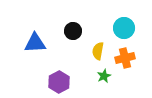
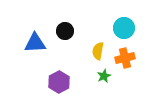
black circle: moved 8 px left
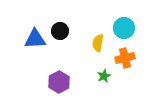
black circle: moved 5 px left
blue triangle: moved 4 px up
yellow semicircle: moved 8 px up
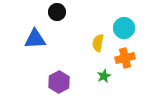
black circle: moved 3 px left, 19 px up
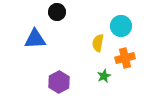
cyan circle: moved 3 px left, 2 px up
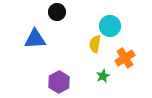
cyan circle: moved 11 px left
yellow semicircle: moved 3 px left, 1 px down
orange cross: rotated 18 degrees counterclockwise
green star: moved 1 px left
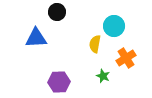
cyan circle: moved 4 px right
blue triangle: moved 1 px right, 1 px up
orange cross: moved 1 px right
green star: rotated 24 degrees counterclockwise
purple hexagon: rotated 25 degrees clockwise
